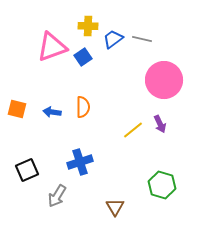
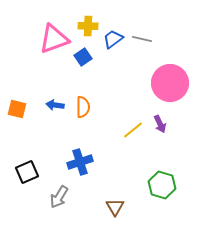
pink triangle: moved 2 px right, 8 px up
pink circle: moved 6 px right, 3 px down
blue arrow: moved 3 px right, 7 px up
black square: moved 2 px down
gray arrow: moved 2 px right, 1 px down
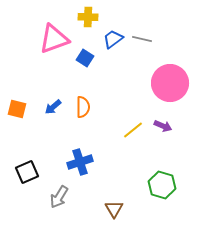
yellow cross: moved 9 px up
blue square: moved 2 px right, 1 px down; rotated 24 degrees counterclockwise
blue arrow: moved 2 px left, 2 px down; rotated 48 degrees counterclockwise
purple arrow: moved 3 px right, 2 px down; rotated 42 degrees counterclockwise
brown triangle: moved 1 px left, 2 px down
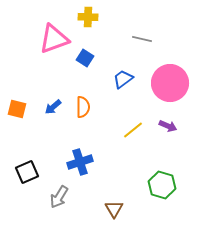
blue trapezoid: moved 10 px right, 40 px down
purple arrow: moved 5 px right
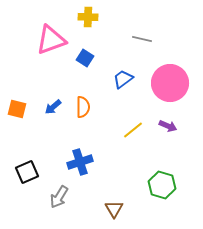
pink triangle: moved 3 px left, 1 px down
